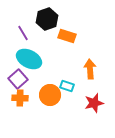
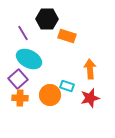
black hexagon: rotated 20 degrees clockwise
red star: moved 4 px left, 5 px up
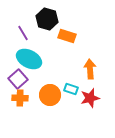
black hexagon: rotated 15 degrees clockwise
cyan rectangle: moved 4 px right, 3 px down
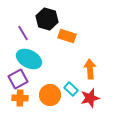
purple square: rotated 12 degrees clockwise
cyan rectangle: rotated 24 degrees clockwise
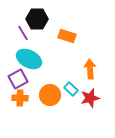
black hexagon: moved 10 px left; rotated 15 degrees counterclockwise
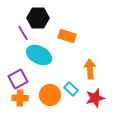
black hexagon: moved 1 px right, 1 px up
cyan ellipse: moved 10 px right, 4 px up
red star: moved 5 px right
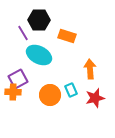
black hexagon: moved 1 px right, 2 px down
cyan rectangle: moved 1 px down; rotated 24 degrees clockwise
orange cross: moved 7 px left, 6 px up
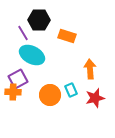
cyan ellipse: moved 7 px left
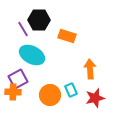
purple line: moved 4 px up
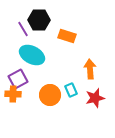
orange cross: moved 2 px down
